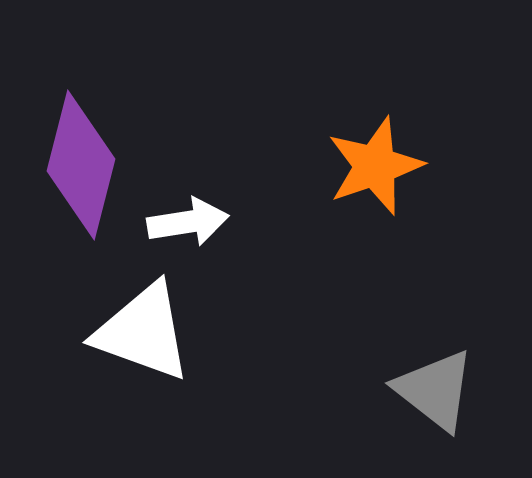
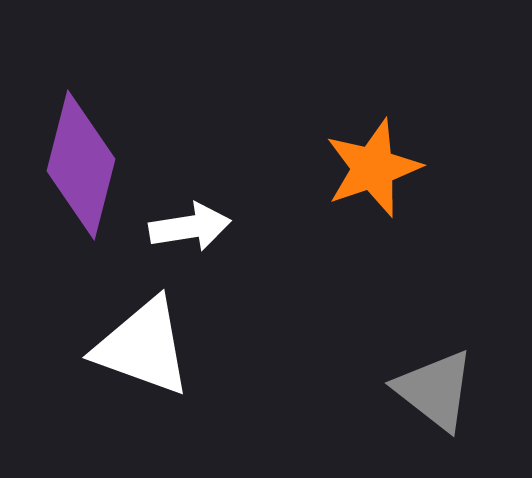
orange star: moved 2 px left, 2 px down
white arrow: moved 2 px right, 5 px down
white triangle: moved 15 px down
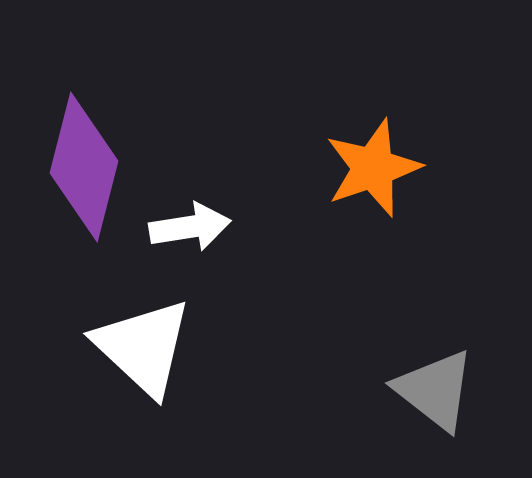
purple diamond: moved 3 px right, 2 px down
white triangle: rotated 23 degrees clockwise
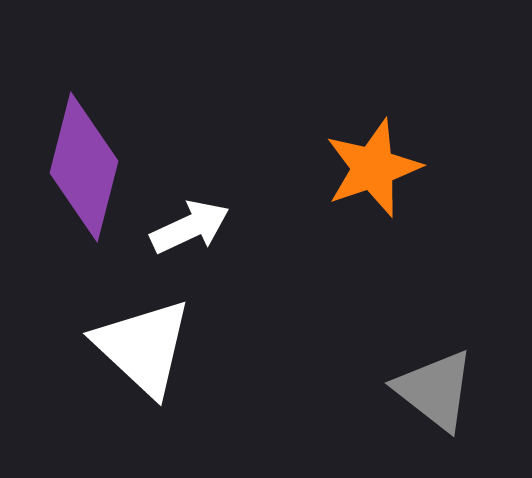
white arrow: rotated 16 degrees counterclockwise
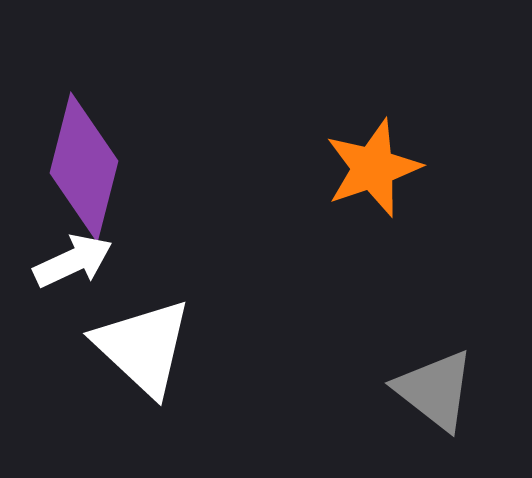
white arrow: moved 117 px left, 34 px down
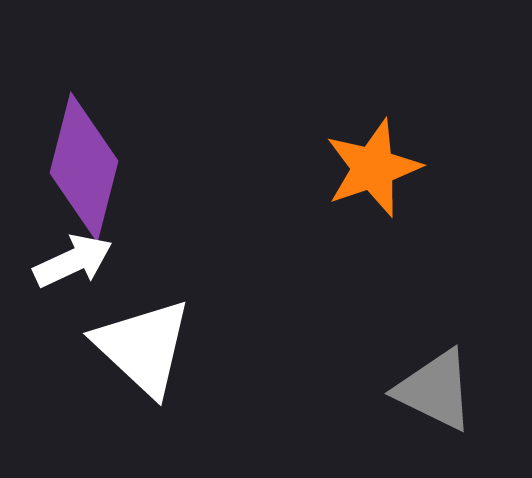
gray triangle: rotated 12 degrees counterclockwise
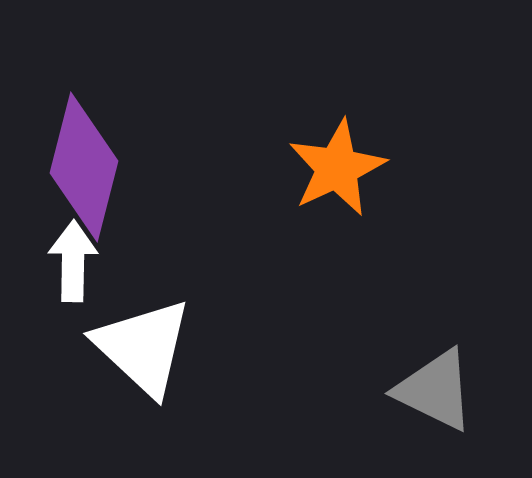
orange star: moved 36 px left; rotated 6 degrees counterclockwise
white arrow: rotated 64 degrees counterclockwise
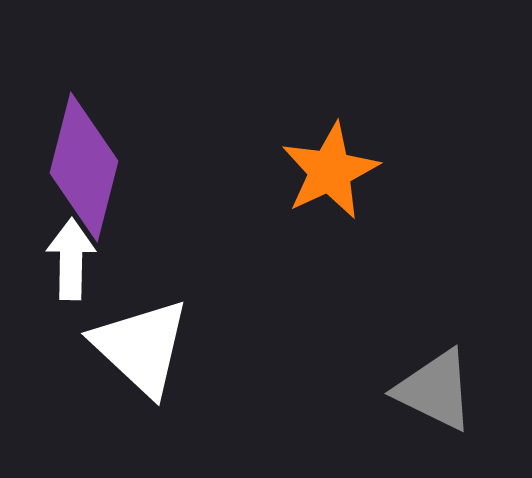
orange star: moved 7 px left, 3 px down
white arrow: moved 2 px left, 2 px up
white triangle: moved 2 px left
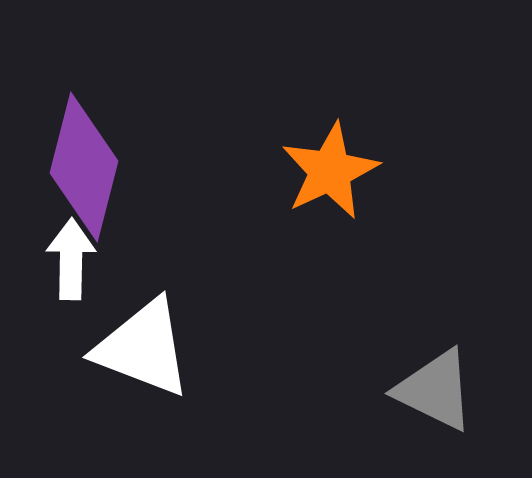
white triangle: moved 2 px right, 1 px down; rotated 22 degrees counterclockwise
